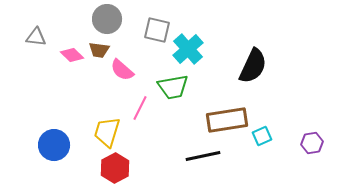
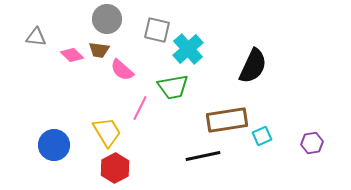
yellow trapezoid: rotated 132 degrees clockwise
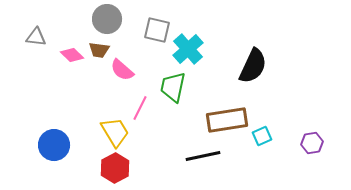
green trapezoid: rotated 112 degrees clockwise
yellow trapezoid: moved 8 px right
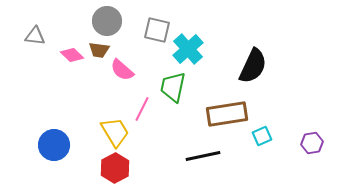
gray circle: moved 2 px down
gray triangle: moved 1 px left, 1 px up
pink line: moved 2 px right, 1 px down
brown rectangle: moved 6 px up
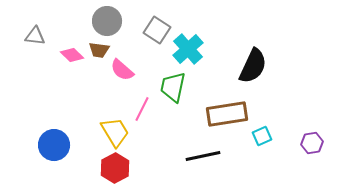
gray square: rotated 20 degrees clockwise
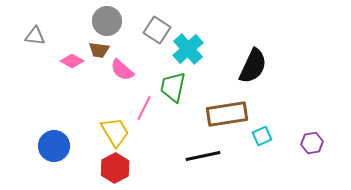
pink diamond: moved 6 px down; rotated 15 degrees counterclockwise
pink line: moved 2 px right, 1 px up
blue circle: moved 1 px down
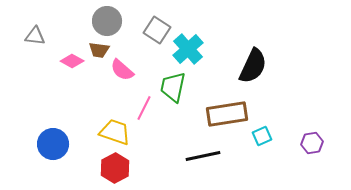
yellow trapezoid: rotated 40 degrees counterclockwise
blue circle: moved 1 px left, 2 px up
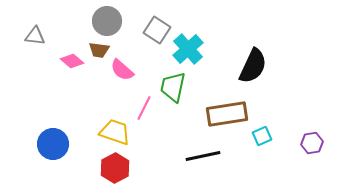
pink diamond: rotated 10 degrees clockwise
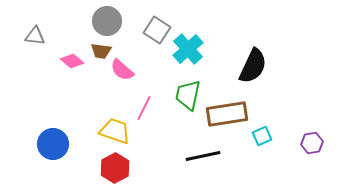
brown trapezoid: moved 2 px right, 1 px down
green trapezoid: moved 15 px right, 8 px down
yellow trapezoid: moved 1 px up
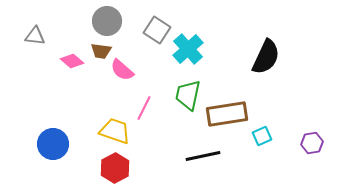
black semicircle: moved 13 px right, 9 px up
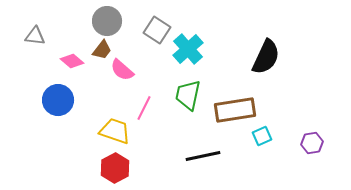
brown trapezoid: moved 1 px right, 1 px up; rotated 60 degrees counterclockwise
brown rectangle: moved 8 px right, 4 px up
blue circle: moved 5 px right, 44 px up
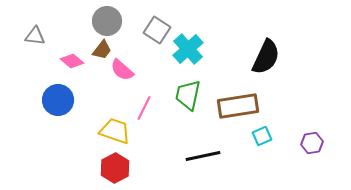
brown rectangle: moved 3 px right, 4 px up
